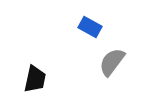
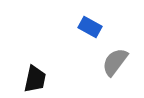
gray semicircle: moved 3 px right
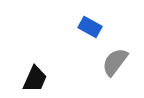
black trapezoid: rotated 12 degrees clockwise
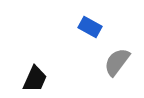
gray semicircle: moved 2 px right
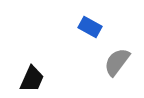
black trapezoid: moved 3 px left
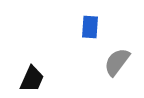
blue rectangle: rotated 65 degrees clockwise
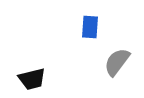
black trapezoid: rotated 52 degrees clockwise
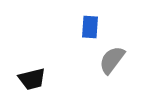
gray semicircle: moved 5 px left, 2 px up
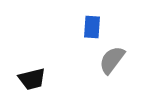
blue rectangle: moved 2 px right
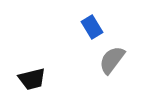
blue rectangle: rotated 35 degrees counterclockwise
